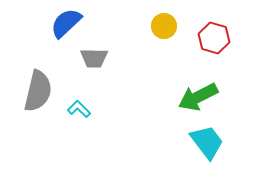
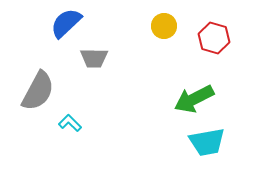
gray semicircle: rotated 15 degrees clockwise
green arrow: moved 4 px left, 2 px down
cyan L-shape: moved 9 px left, 14 px down
cyan trapezoid: rotated 117 degrees clockwise
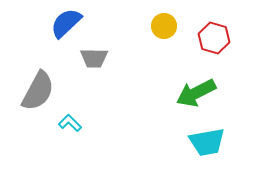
green arrow: moved 2 px right, 6 px up
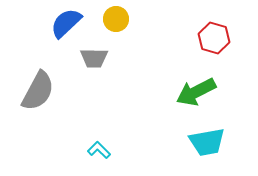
yellow circle: moved 48 px left, 7 px up
green arrow: moved 1 px up
cyan L-shape: moved 29 px right, 27 px down
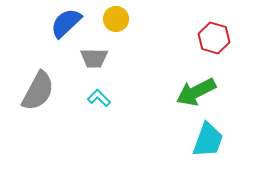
cyan trapezoid: moved 1 px right, 2 px up; rotated 60 degrees counterclockwise
cyan L-shape: moved 52 px up
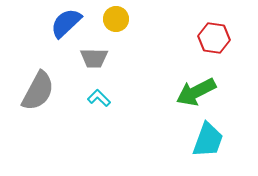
red hexagon: rotated 8 degrees counterclockwise
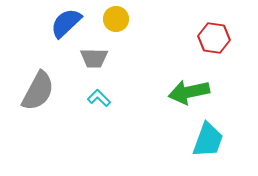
green arrow: moved 7 px left; rotated 15 degrees clockwise
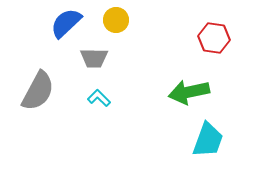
yellow circle: moved 1 px down
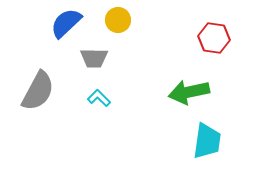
yellow circle: moved 2 px right
cyan trapezoid: moved 1 px left, 1 px down; rotated 12 degrees counterclockwise
